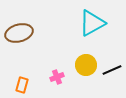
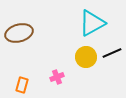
yellow circle: moved 8 px up
black line: moved 17 px up
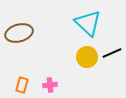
cyan triangle: moved 4 px left; rotated 48 degrees counterclockwise
yellow circle: moved 1 px right
pink cross: moved 7 px left, 8 px down; rotated 16 degrees clockwise
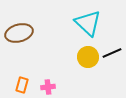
yellow circle: moved 1 px right
pink cross: moved 2 px left, 2 px down
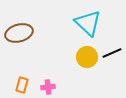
yellow circle: moved 1 px left
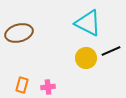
cyan triangle: rotated 16 degrees counterclockwise
black line: moved 1 px left, 2 px up
yellow circle: moved 1 px left, 1 px down
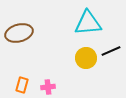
cyan triangle: rotated 32 degrees counterclockwise
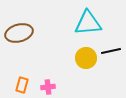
black line: rotated 12 degrees clockwise
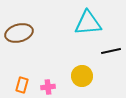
yellow circle: moved 4 px left, 18 px down
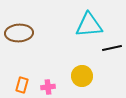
cyan triangle: moved 1 px right, 2 px down
brown ellipse: rotated 12 degrees clockwise
black line: moved 1 px right, 3 px up
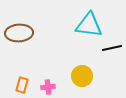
cyan triangle: rotated 12 degrees clockwise
